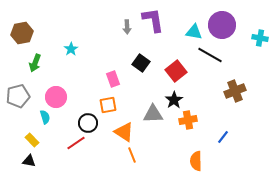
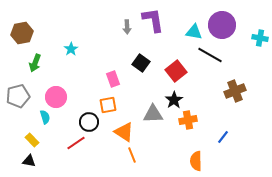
black circle: moved 1 px right, 1 px up
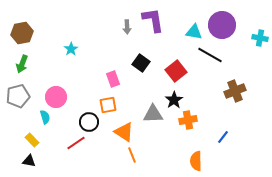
green arrow: moved 13 px left, 1 px down
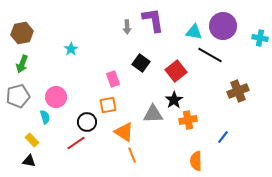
purple circle: moved 1 px right, 1 px down
brown cross: moved 3 px right
black circle: moved 2 px left
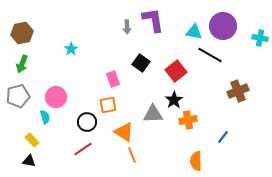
red line: moved 7 px right, 6 px down
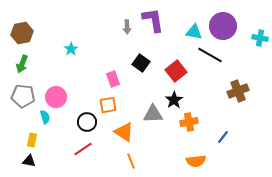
gray pentagon: moved 5 px right; rotated 20 degrees clockwise
orange cross: moved 1 px right, 2 px down
yellow rectangle: rotated 56 degrees clockwise
orange line: moved 1 px left, 6 px down
orange semicircle: rotated 96 degrees counterclockwise
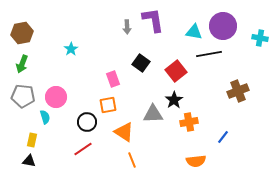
black line: moved 1 px left, 1 px up; rotated 40 degrees counterclockwise
orange line: moved 1 px right, 1 px up
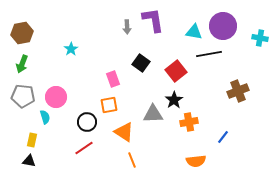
orange square: moved 1 px right
red line: moved 1 px right, 1 px up
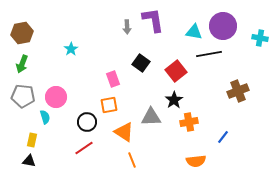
gray triangle: moved 2 px left, 3 px down
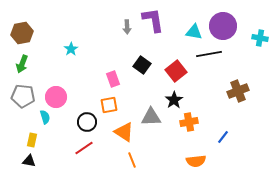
black square: moved 1 px right, 2 px down
